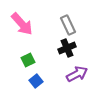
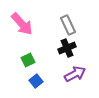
purple arrow: moved 2 px left
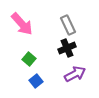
green square: moved 1 px right, 1 px up; rotated 24 degrees counterclockwise
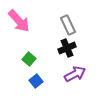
pink arrow: moved 3 px left, 3 px up
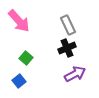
green square: moved 3 px left, 1 px up
blue square: moved 17 px left
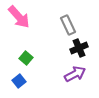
pink arrow: moved 4 px up
black cross: moved 12 px right
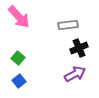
gray rectangle: rotated 72 degrees counterclockwise
green square: moved 8 px left
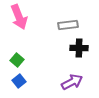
pink arrow: rotated 20 degrees clockwise
black cross: rotated 24 degrees clockwise
green square: moved 1 px left, 2 px down
purple arrow: moved 3 px left, 8 px down
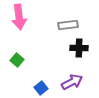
pink arrow: rotated 15 degrees clockwise
blue square: moved 22 px right, 7 px down
